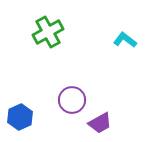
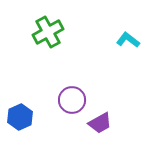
cyan L-shape: moved 3 px right
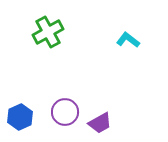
purple circle: moved 7 px left, 12 px down
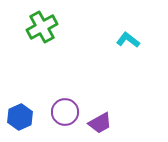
green cross: moved 6 px left, 5 px up
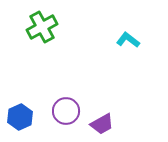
purple circle: moved 1 px right, 1 px up
purple trapezoid: moved 2 px right, 1 px down
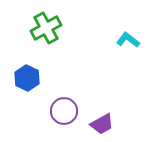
green cross: moved 4 px right, 1 px down
purple circle: moved 2 px left
blue hexagon: moved 7 px right, 39 px up; rotated 10 degrees counterclockwise
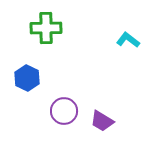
green cross: rotated 28 degrees clockwise
purple trapezoid: moved 3 px up; rotated 60 degrees clockwise
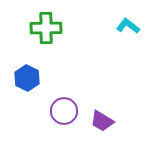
cyan L-shape: moved 14 px up
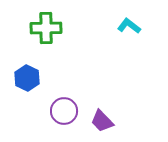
cyan L-shape: moved 1 px right
purple trapezoid: rotated 15 degrees clockwise
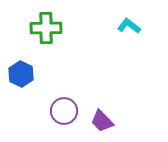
blue hexagon: moved 6 px left, 4 px up
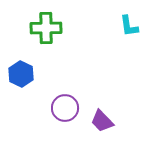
cyan L-shape: rotated 135 degrees counterclockwise
purple circle: moved 1 px right, 3 px up
